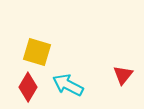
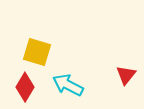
red triangle: moved 3 px right
red diamond: moved 3 px left
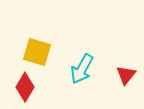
cyan arrow: moved 14 px right, 16 px up; rotated 88 degrees counterclockwise
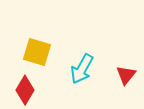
red diamond: moved 3 px down
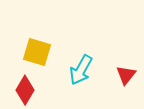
cyan arrow: moved 1 px left, 1 px down
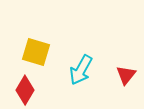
yellow square: moved 1 px left
